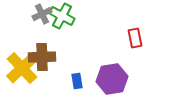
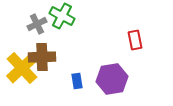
gray cross: moved 5 px left, 10 px down
red rectangle: moved 2 px down
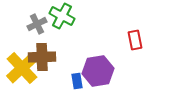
purple hexagon: moved 14 px left, 8 px up
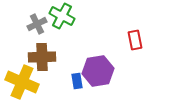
yellow cross: moved 14 px down; rotated 24 degrees counterclockwise
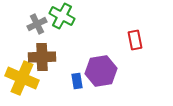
purple hexagon: moved 3 px right
yellow cross: moved 4 px up
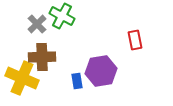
gray cross: rotated 18 degrees counterclockwise
